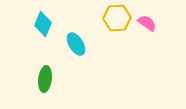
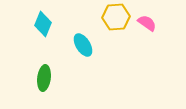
yellow hexagon: moved 1 px left, 1 px up
cyan ellipse: moved 7 px right, 1 px down
green ellipse: moved 1 px left, 1 px up
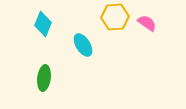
yellow hexagon: moved 1 px left
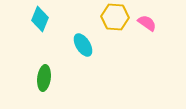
yellow hexagon: rotated 8 degrees clockwise
cyan diamond: moved 3 px left, 5 px up
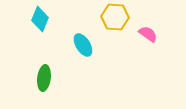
pink semicircle: moved 1 px right, 11 px down
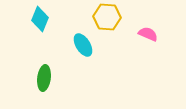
yellow hexagon: moved 8 px left
pink semicircle: rotated 12 degrees counterclockwise
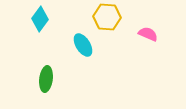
cyan diamond: rotated 15 degrees clockwise
green ellipse: moved 2 px right, 1 px down
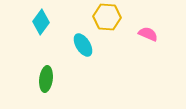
cyan diamond: moved 1 px right, 3 px down
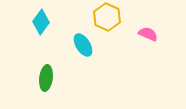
yellow hexagon: rotated 20 degrees clockwise
green ellipse: moved 1 px up
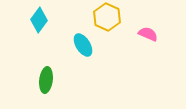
cyan diamond: moved 2 px left, 2 px up
green ellipse: moved 2 px down
